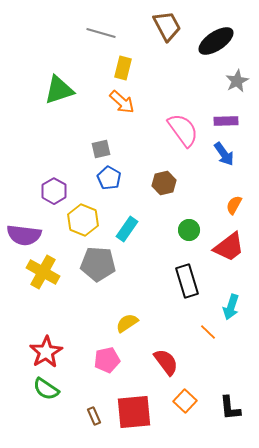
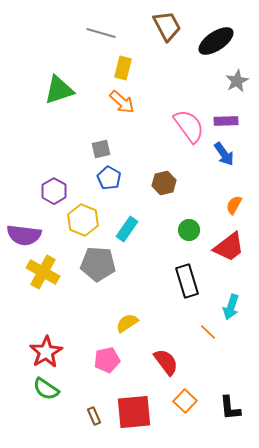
pink semicircle: moved 6 px right, 4 px up
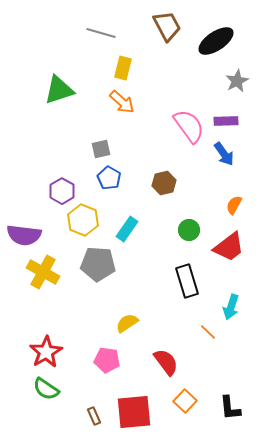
purple hexagon: moved 8 px right
pink pentagon: rotated 20 degrees clockwise
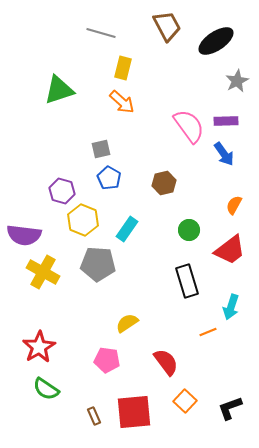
purple hexagon: rotated 15 degrees counterclockwise
red trapezoid: moved 1 px right, 3 px down
orange line: rotated 66 degrees counterclockwise
red star: moved 7 px left, 5 px up
black L-shape: rotated 76 degrees clockwise
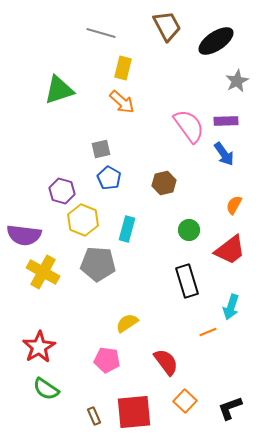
cyan rectangle: rotated 20 degrees counterclockwise
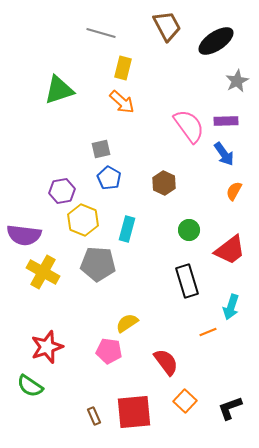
brown hexagon: rotated 20 degrees counterclockwise
purple hexagon: rotated 25 degrees counterclockwise
orange semicircle: moved 14 px up
red star: moved 8 px right; rotated 12 degrees clockwise
pink pentagon: moved 2 px right, 9 px up
green semicircle: moved 16 px left, 3 px up
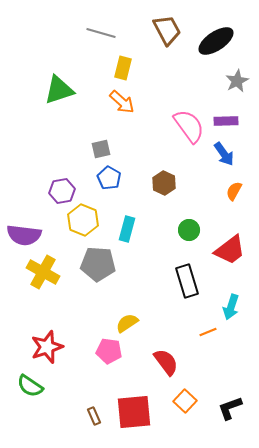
brown trapezoid: moved 4 px down
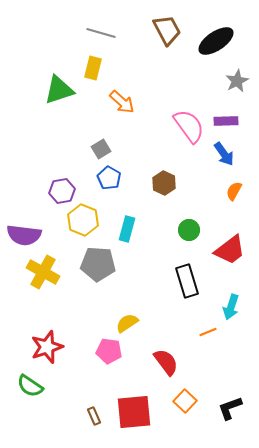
yellow rectangle: moved 30 px left
gray square: rotated 18 degrees counterclockwise
